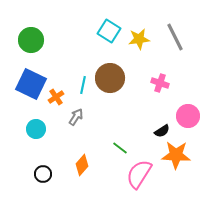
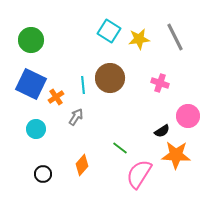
cyan line: rotated 18 degrees counterclockwise
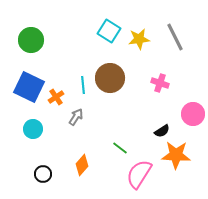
blue square: moved 2 px left, 3 px down
pink circle: moved 5 px right, 2 px up
cyan circle: moved 3 px left
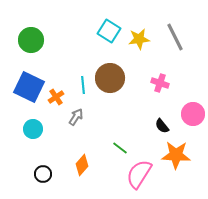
black semicircle: moved 5 px up; rotated 84 degrees clockwise
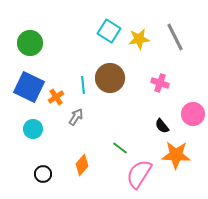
green circle: moved 1 px left, 3 px down
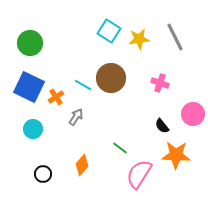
brown circle: moved 1 px right
cyan line: rotated 54 degrees counterclockwise
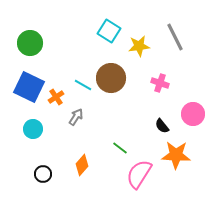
yellow star: moved 7 px down
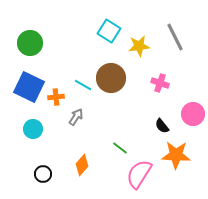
orange cross: rotated 28 degrees clockwise
